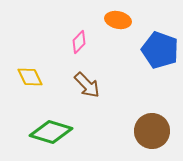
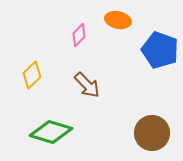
pink diamond: moved 7 px up
yellow diamond: moved 2 px right, 2 px up; rotated 72 degrees clockwise
brown circle: moved 2 px down
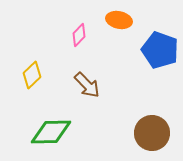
orange ellipse: moved 1 px right
green diamond: rotated 18 degrees counterclockwise
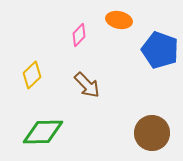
green diamond: moved 8 px left
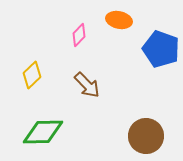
blue pentagon: moved 1 px right, 1 px up
brown circle: moved 6 px left, 3 px down
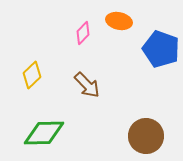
orange ellipse: moved 1 px down
pink diamond: moved 4 px right, 2 px up
green diamond: moved 1 px right, 1 px down
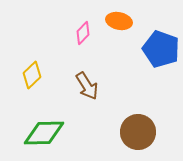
brown arrow: moved 1 px down; rotated 12 degrees clockwise
brown circle: moved 8 px left, 4 px up
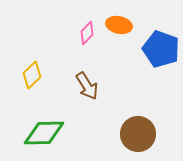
orange ellipse: moved 4 px down
pink diamond: moved 4 px right
brown circle: moved 2 px down
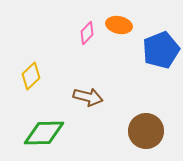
blue pentagon: moved 1 px down; rotated 30 degrees clockwise
yellow diamond: moved 1 px left, 1 px down
brown arrow: moved 1 px right, 11 px down; rotated 44 degrees counterclockwise
brown circle: moved 8 px right, 3 px up
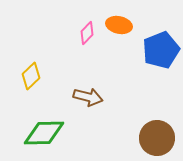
brown circle: moved 11 px right, 7 px down
